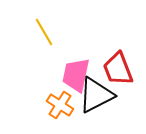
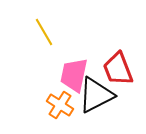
pink trapezoid: moved 2 px left
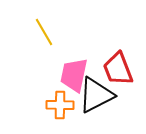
orange cross: rotated 32 degrees counterclockwise
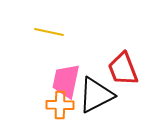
yellow line: moved 5 px right; rotated 48 degrees counterclockwise
red trapezoid: moved 5 px right
pink trapezoid: moved 8 px left, 6 px down
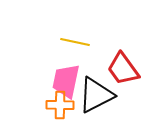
yellow line: moved 26 px right, 10 px down
red trapezoid: rotated 15 degrees counterclockwise
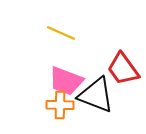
yellow line: moved 14 px left, 9 px up; rotated 12 degrees clockwise
pink trapezoid: rotated 81 degrees counterclockwise
black triangle: rotated 48 degrees clockwise
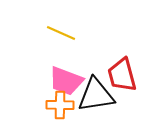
red trapezoid: moved 1 px left, 6 px down; rotated 21 degrees clockwise
black triangle: rotated 30 degrees counterclockwise
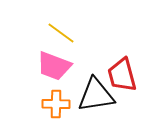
yellow line: rotated 12 degrees clockwise
pink trapezoid: moved 12 px left, 15 px up
orange cross: moved 4 px left, 1 px up
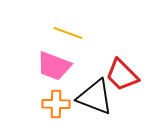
yellow line: moved 7 px right; rotated 16 degrees counterclockwise
red trapezoid: rotated 30 degrees counterclockwise
black triangle: moved 1 px left, 2 px down; rotated 30 degrees clockwise
